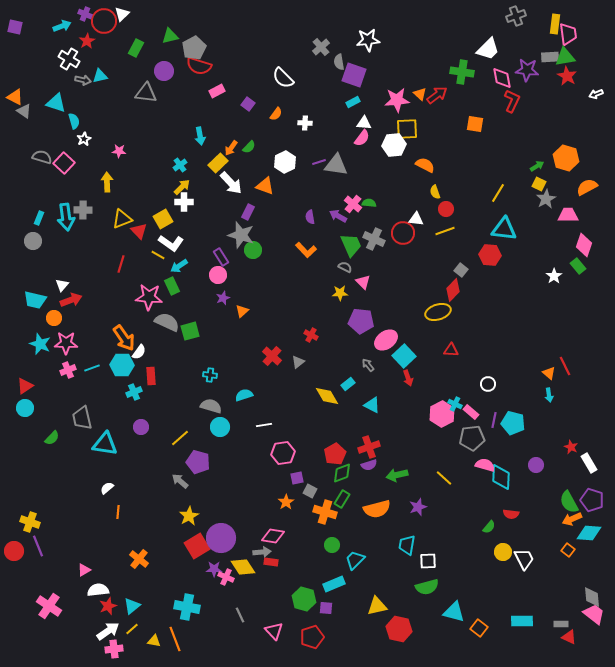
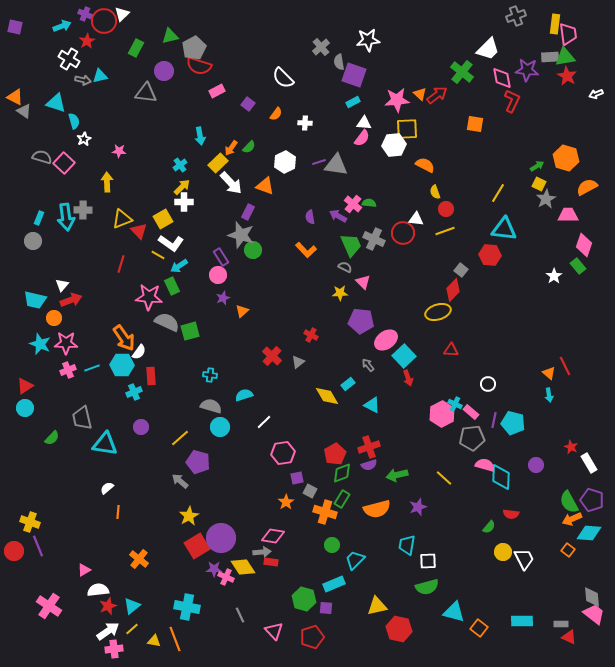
green cross at (462, 72): rotated 30 degrees clockwise
white line at (264, 425): moved 3 px up; rotated 35 degrees counterclockwise
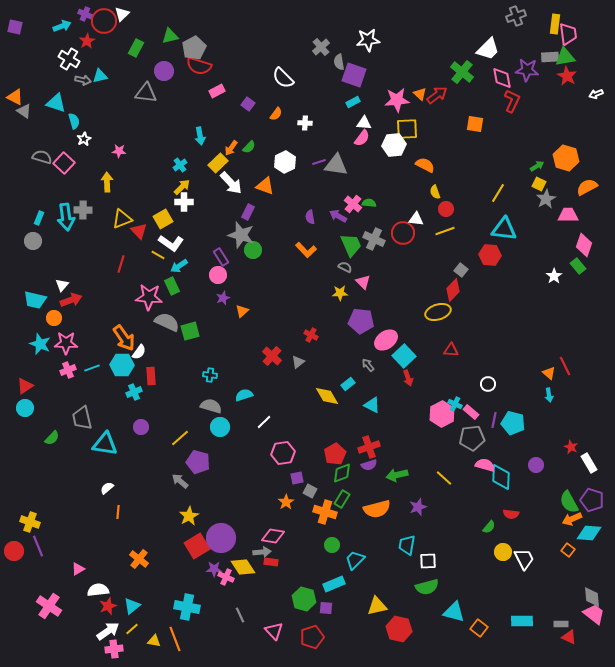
pink triangle at (84, 570): moved 6 px left, 1 px up
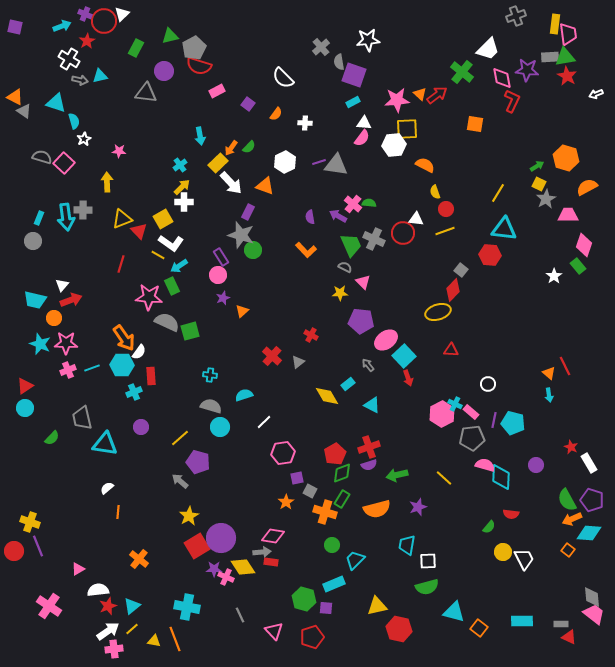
gray arrow at (83, 80): moved 3 px left
green semicircle at (569, 502): moved 2 px left, 2 px up
